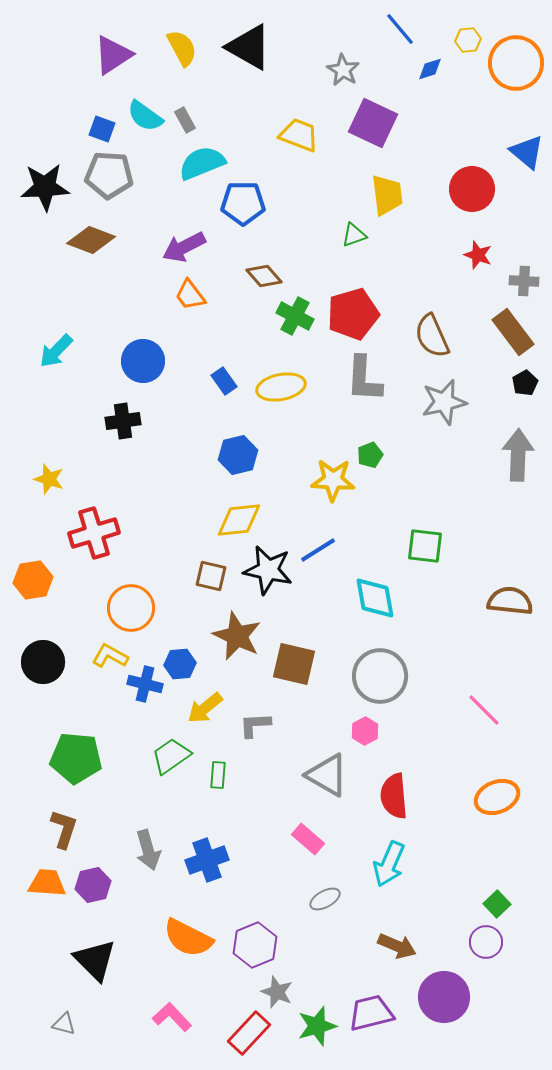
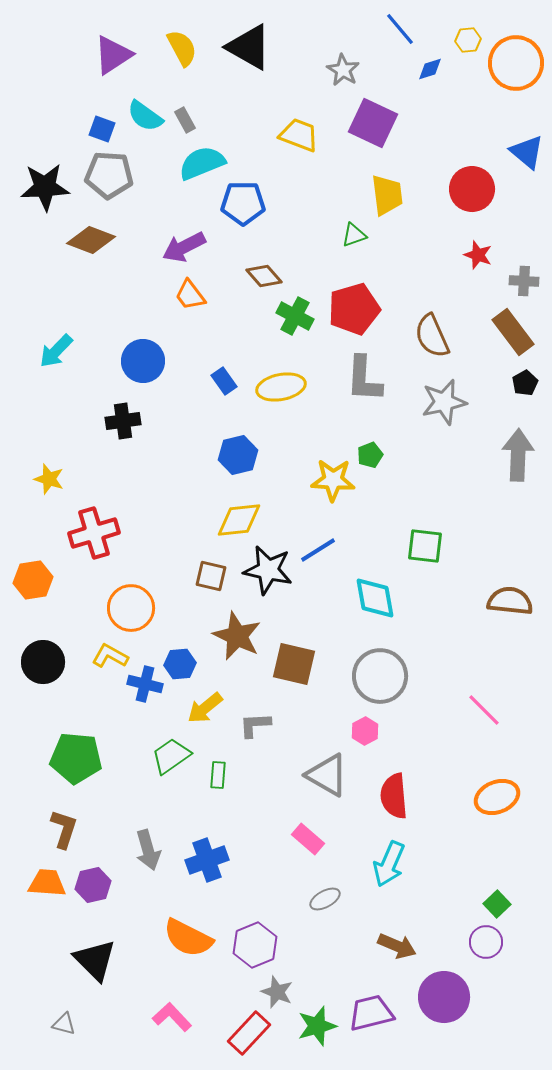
red pentagon at (353, 314): moved 1 px right, 5 px up
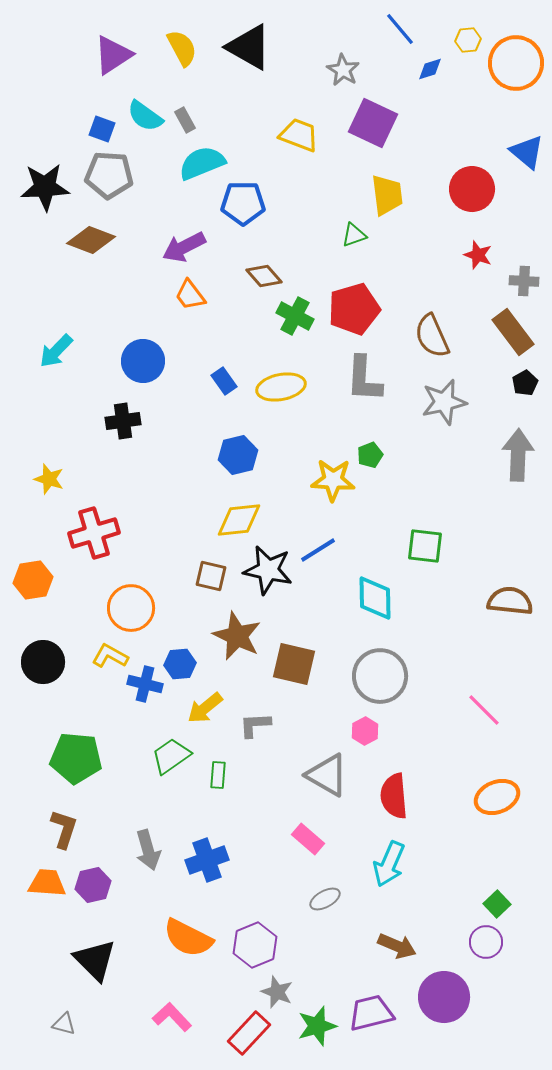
cyan diamond at (375, 598): rotated 9 degrees clockwise
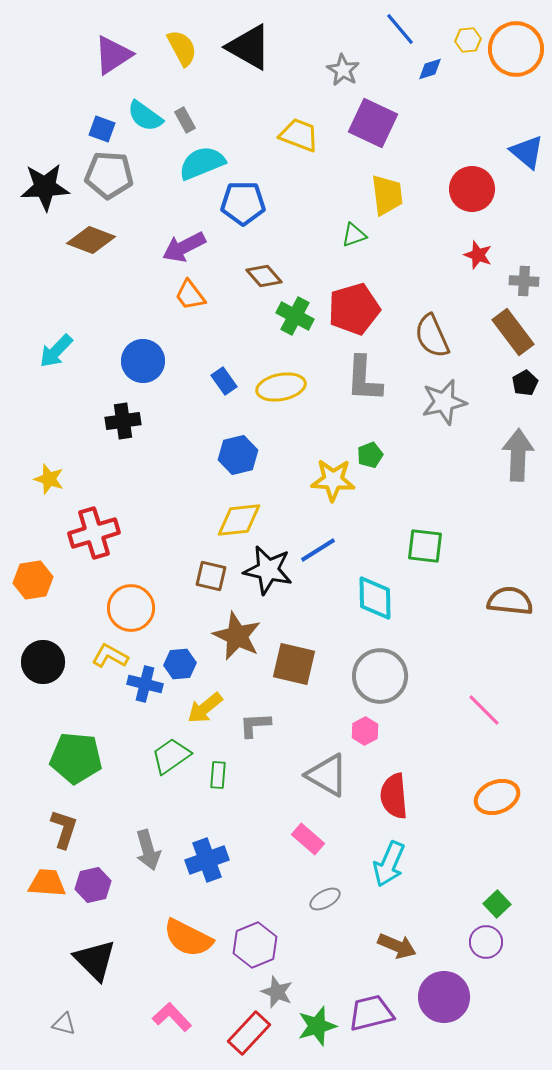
orange circle at (516, 63): moved 14 px up
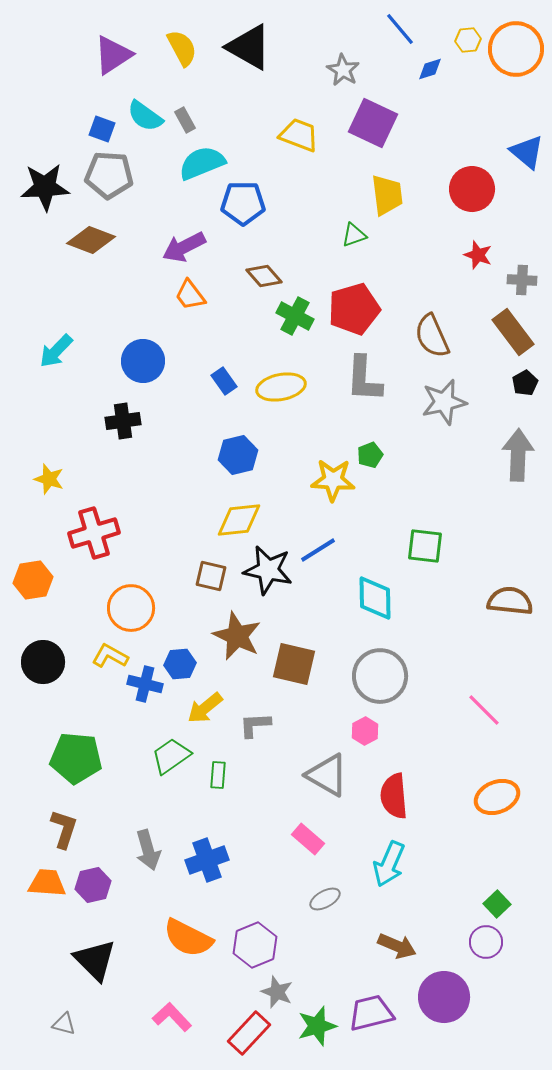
gray cross at (524, 281): moved 2 px left, 1 px up
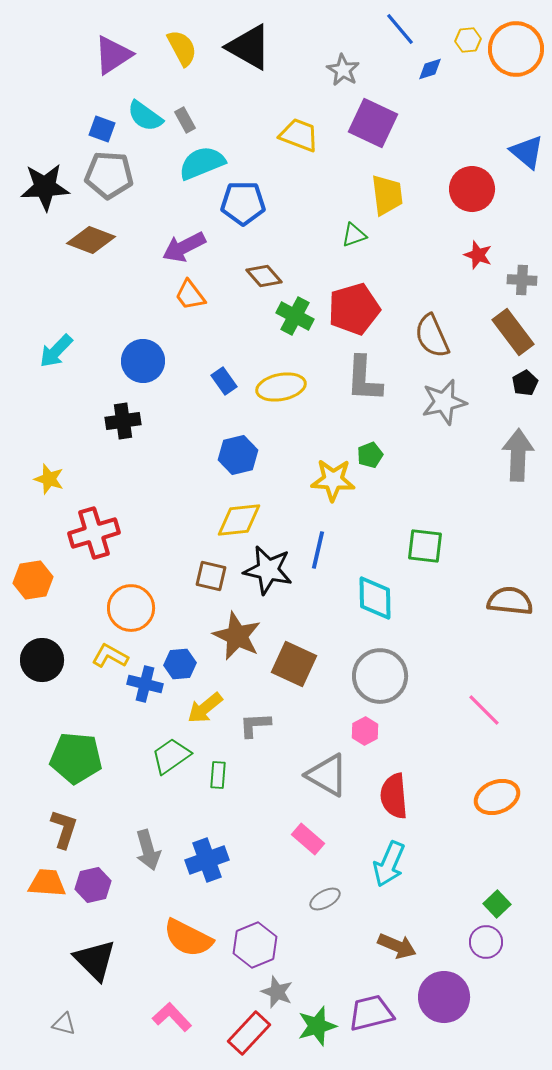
blue line at (318, 550): rotated 45 degrees counterclockwise
black circle at (43, 662): moved 1 px left, 2 px up
brown square at (294, 664): rotated 12 degrees clockwise
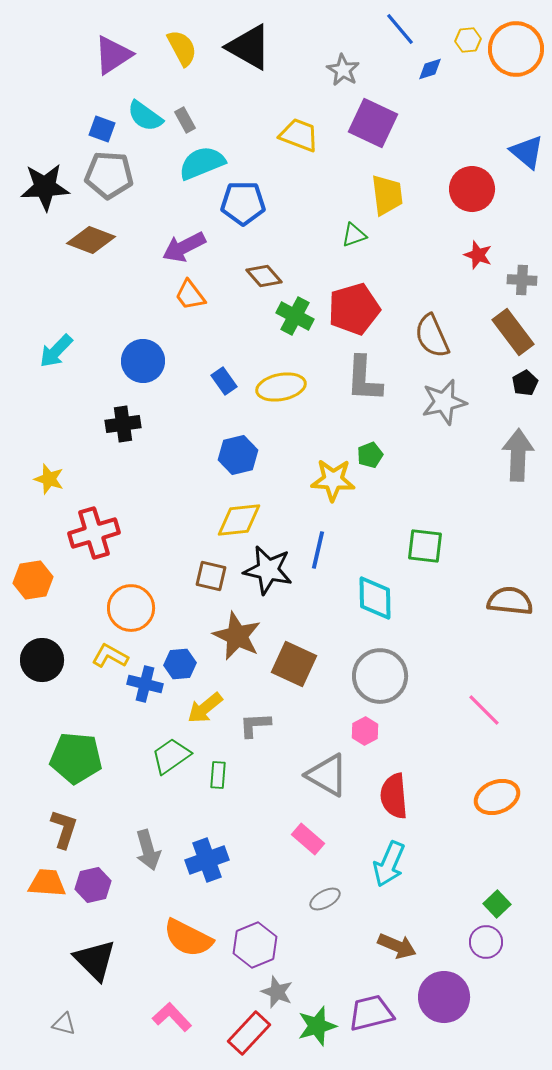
black cross at (123, 421): moved 3 px down
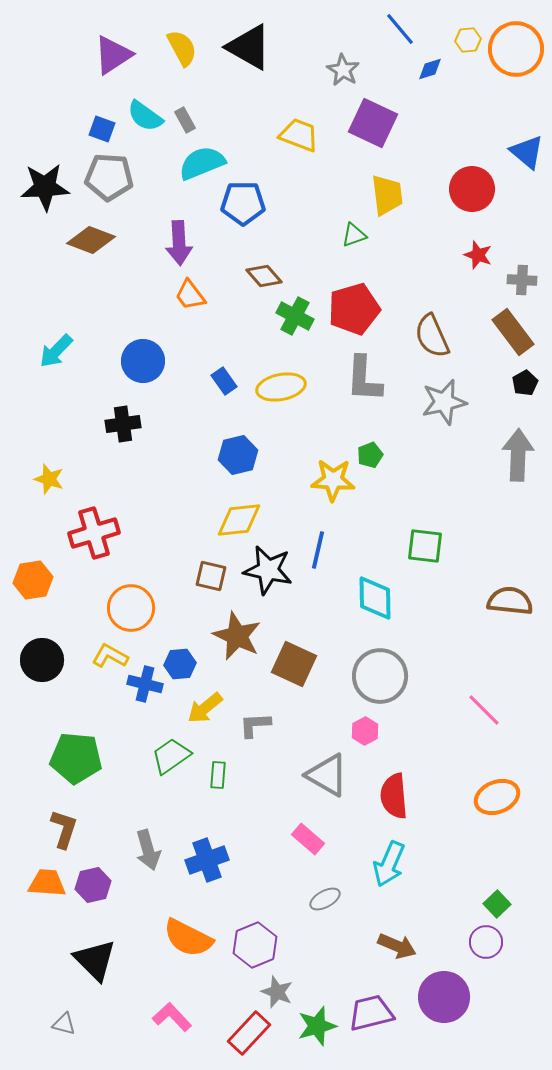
gray pentagon at (109, 175): moved 2 px down
purple arrow at (184, 247): moved 5 px left, 4 px up; rotated 66 degrees counterclockwise
